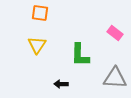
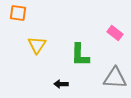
orange square: moved 22 px left
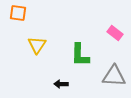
gray triangle: moved 1 px left, 2 px up
